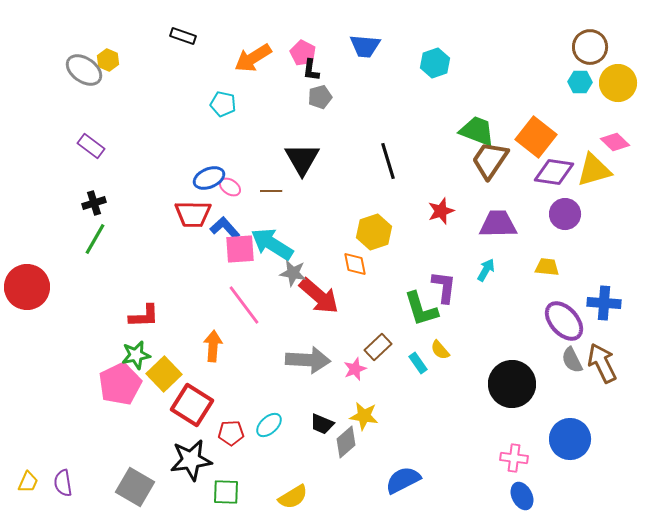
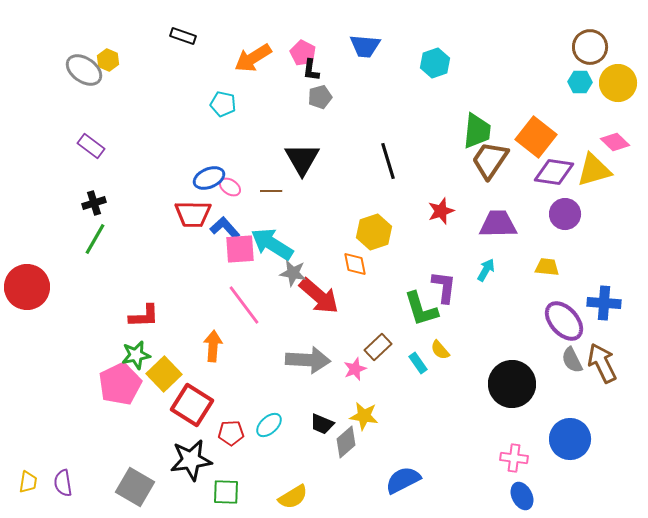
green trapezoid at (477, 131): rotated 75 degrees clockwise
yellow trapezoid at (28, 482): rotated 15 degrees counterclockwise
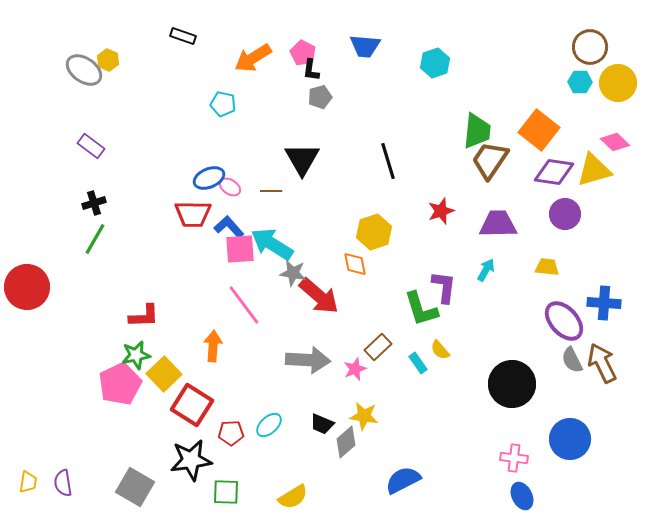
orange square at (536, 137): moved 3 px right, 7 px up
blue L-shape at (225, 228): moved 4 px right, 1 px up
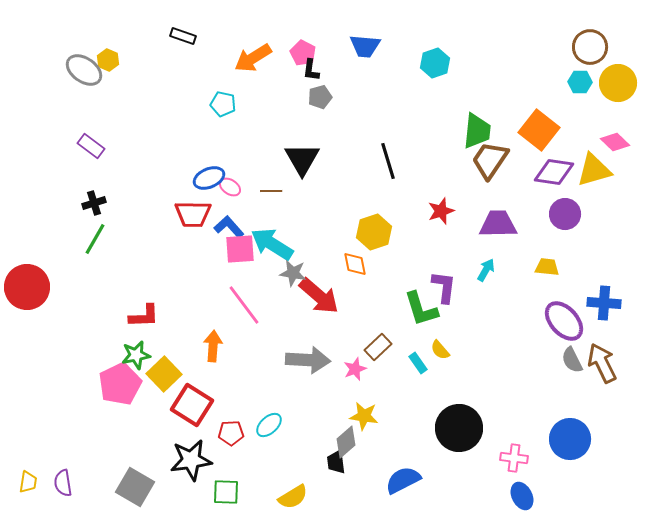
black circle at (512, 384): moved 53 px left, 44 px down
black trapezoid at (322, 424): moved 14 px right, 38 px down; rotated 60 degrees clockwise
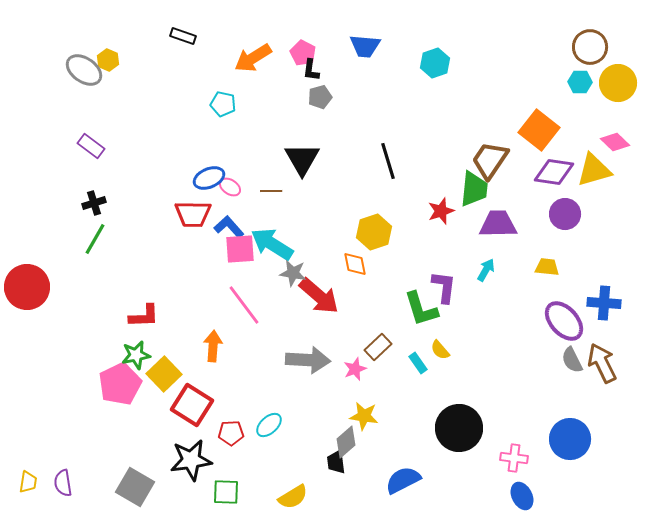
green trapezoid at (477, 131): moved 3 px left, 58 px down
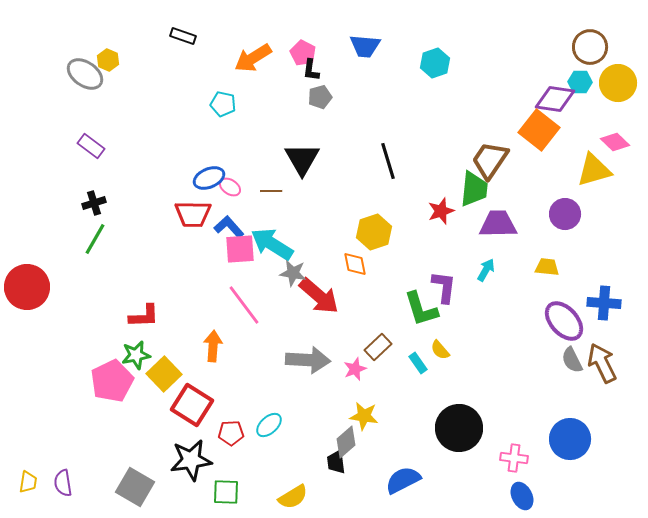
gray ellipse at (84, 70): moved 1 px right, 4 px down
purple diamond at (554, 172): moved 1 px right, 73 px up
pink pentagon at (120, 384): moved 8 px left, 3 px up
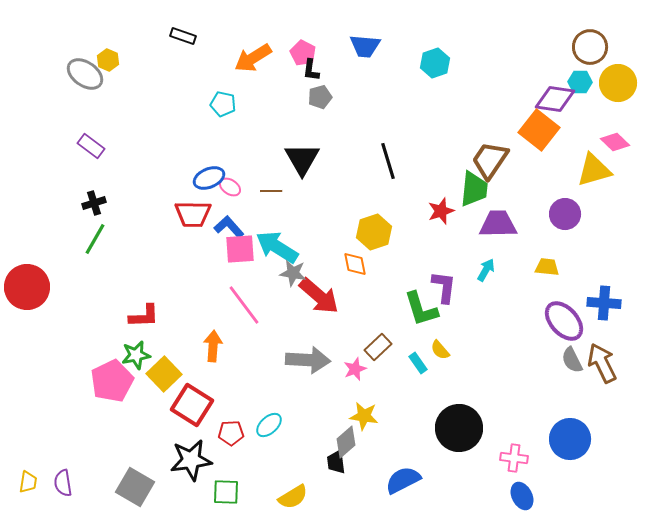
cyan arrow at (272, 244): moved 5 px right, 3 px down
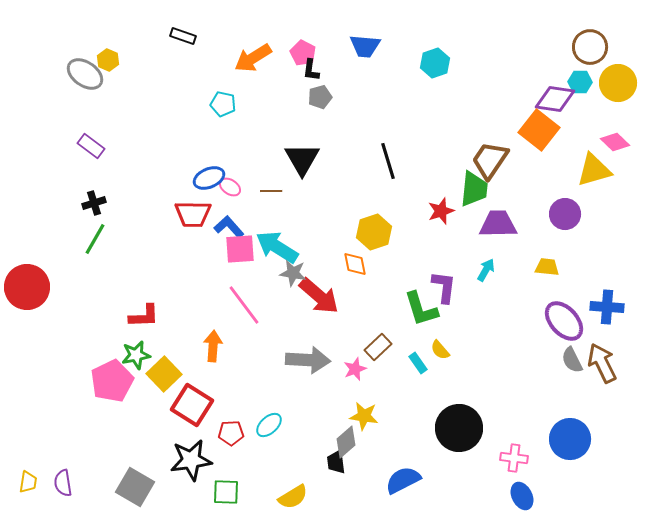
blue cross at (604, 303): moved 3 px right, 4 px down
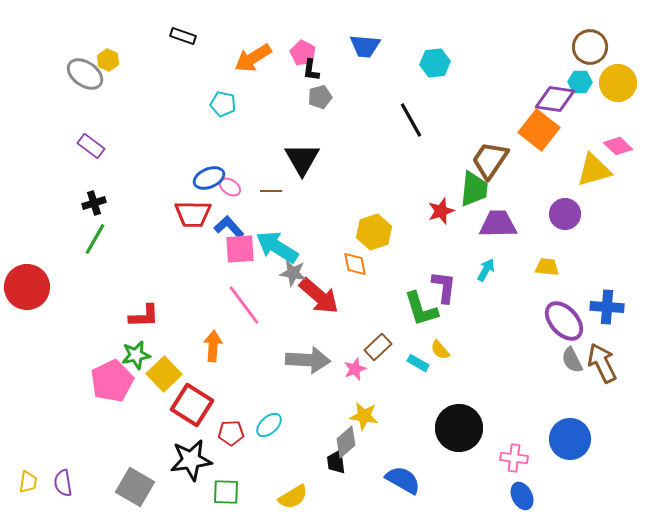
cyan hexagon at (435, 63): rotated 12 degrees clockwise
pink diamond at (615, 142): moved 3 px right, 4 px down
black line at (388, 161): moved 23 px right, 41 px up; rotated 12 degrees counterclockwise
cyan rectangle at (418, 363): rotated 25 degrees counterclockwise
blue semicircle at (403, 480): rotated 57 degrees clockwise
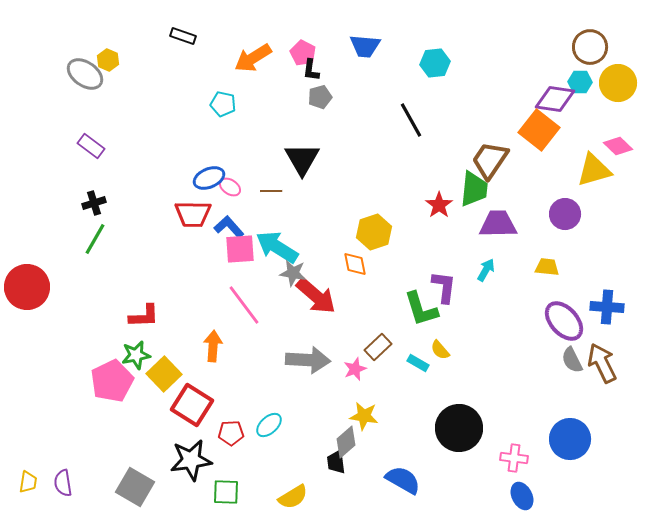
red star at (441, 211): moved 2 px left, 6 px up; rotated 16 degrees counterclockwise
red arrow at (319, 296): moved 3 px left
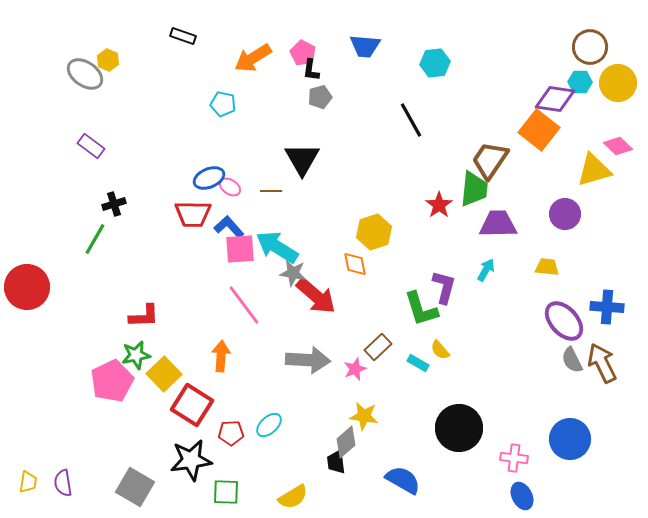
black cross at (94, 203): moved 20 px right, 1 px down
purple L-shape at (444, 287): rotated 8 degrees clockwise
orange arrow at (213, 346): moved 8 px right, 10 px down
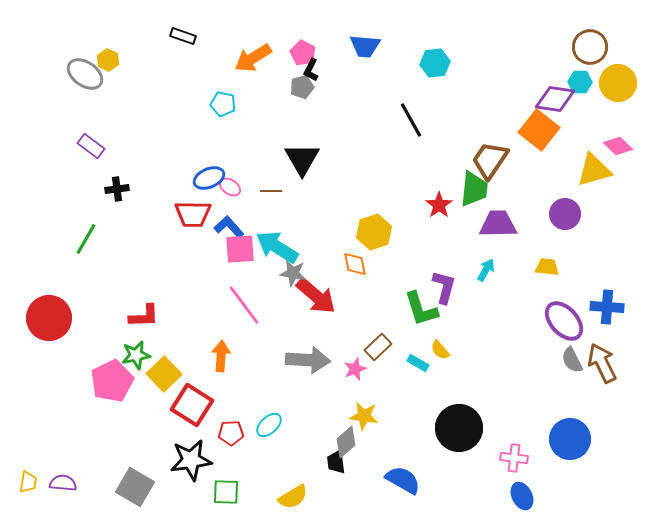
black L-shape at (311, 70): rotated 20 degrees clockwise
gray pentagon at (320, 97): moved 18 px left, 10 px up
black cross at (114, 204): moved 3 px right, 15 px up; rotated 10 degrees clockwise
green line at (95, 239): moved 9 px left
red circle at (27, 287): moved 22 px right, 31 px down
purple semicircle at (63, 483): rotated 104 degrees clockwise
